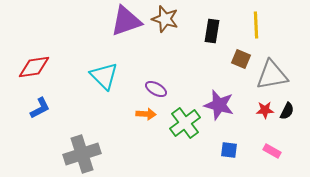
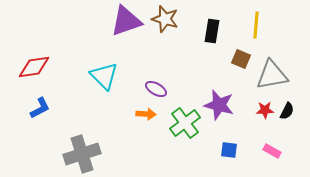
yellow line: rotated 8 degrees clockwise
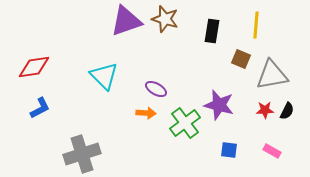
orange arrow: moved 1 px up
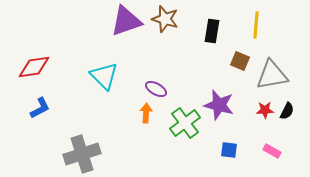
brown square: moved 1 px left, 2 px down
orange arrow: rotated 90 degrees counterclockwise
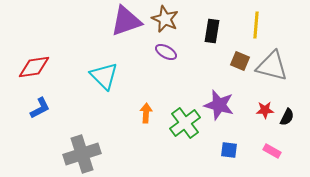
brown star: rotated 8 degrees clockwise
gray triangle: moved 9 px up; rotated 24 degrees clockwise
purple ellipse: moved 10 px right, 37 px up
black semicircle: moved 6 px down
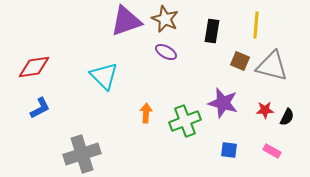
purple star: moved 4 px right, 2 px up
green cross: moved 2 px up; rotated 16 degrees clockwise
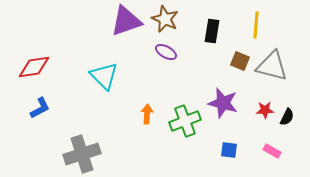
orange arrow: moved 1 px right, 1 px down
